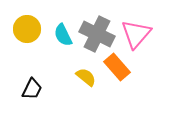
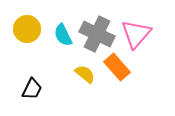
yellow semicircle: moved 1 px left, 3 px up
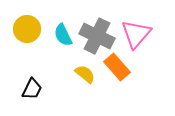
gray cross: moved 2 px down
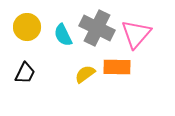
yellow circle: moved 2 px up
gray cross: moved 8 px up
orange rectangle: rotated 48 degrees counterclockwise
yellow semicircle: rotated 75 degrees counterclockwise
black trapezoid: moved 7 px left, 16 px up
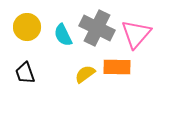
black trapezoid: rotated 135 degrees clockwise
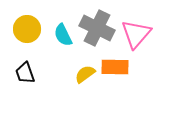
yellow circle: moved 2 px down
orange rectangle: moved 2 px left
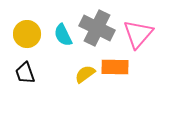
yellow circle: moved 5 px down
pink triangle: moved 2 px right
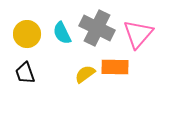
cyan semicircle: moved 1 px left, 2 px up
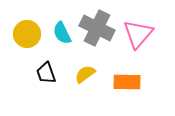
orange rectangle: moved 12 px right, 15 px down
black trapezoid: moved 21 px right
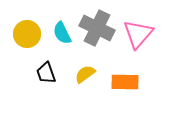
orange rectangle: moved 2 px left
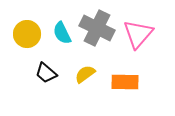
black trapezoid: rotated 30 degrees counterclockwise
